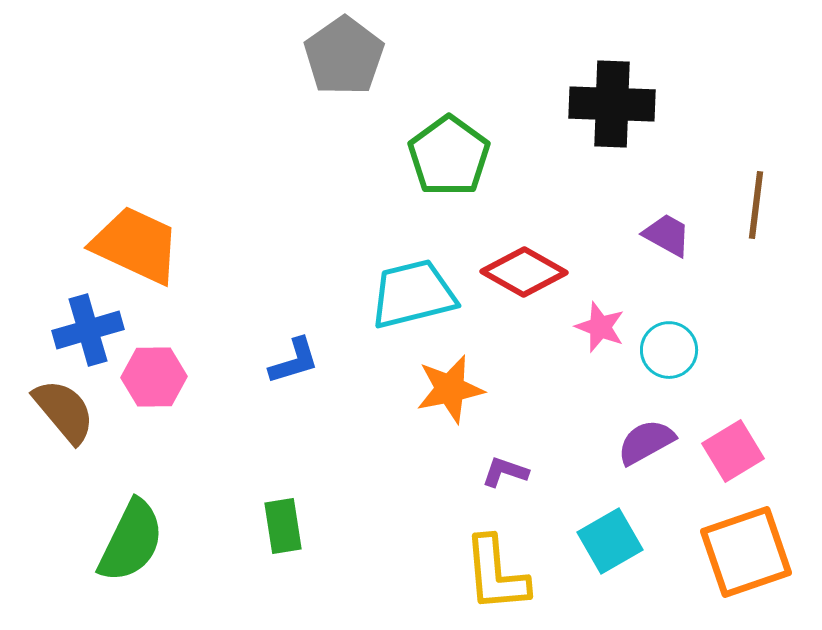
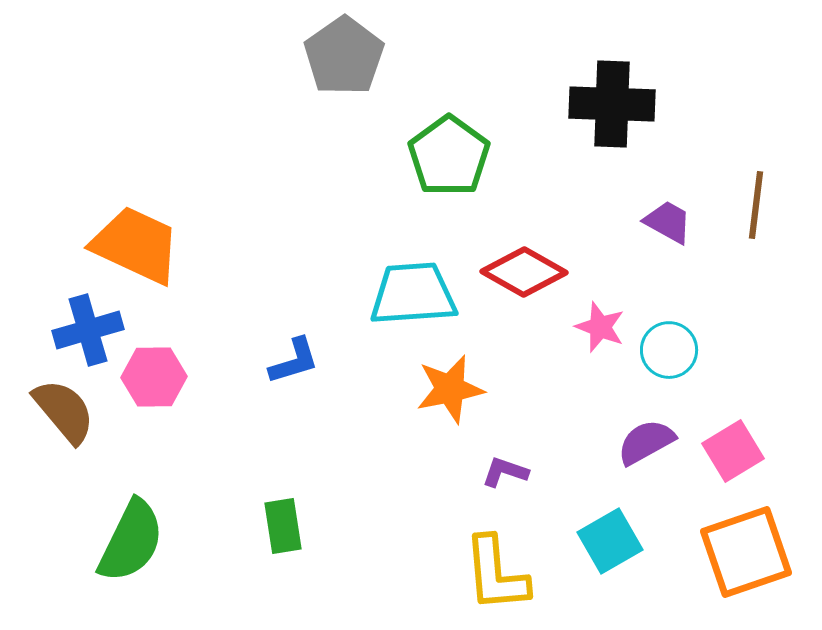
purple trapezoid: moved 1 px right, 13 px up
cyan trapezoid: rotated 10 degrees clockwise
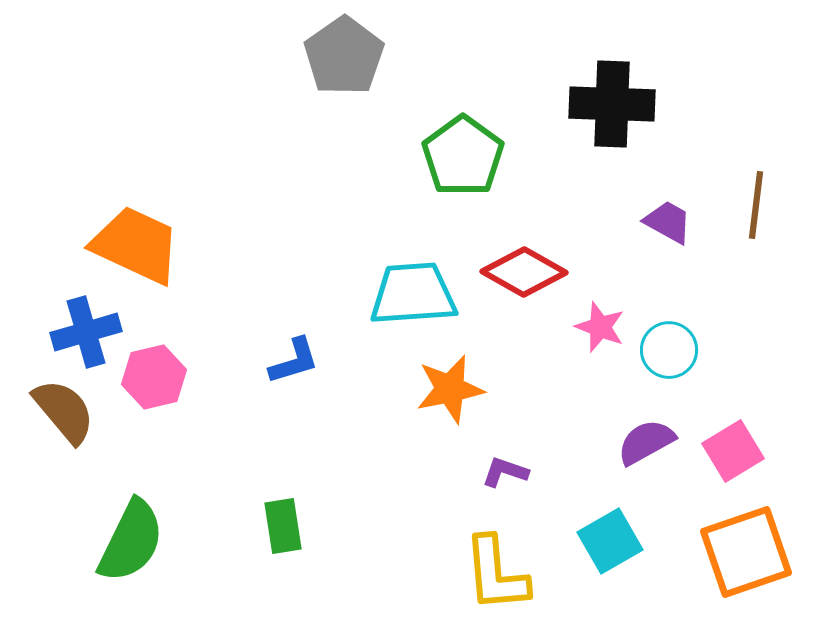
green pentagon: moved 14 px right
blue cross: moved 2 px left, 2 px down
pink hexagon: rotated 12 degrees counterclockwise
